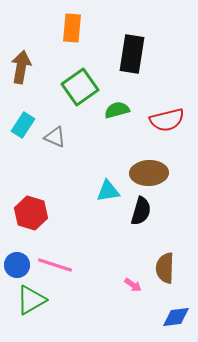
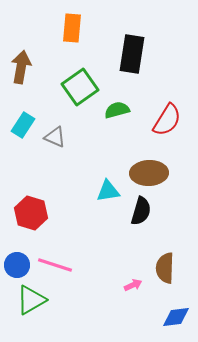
red semicircle: rotated 44 degrees counterclockwise
pink arrow: rotated 60 degrees counterclockwise
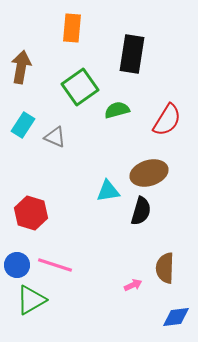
brown ellipse: rotated 15 degrees counterclockwise
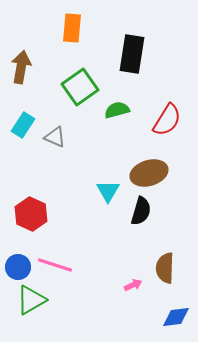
cyan triangle: rotated 50 degrees counterclockwise
red hexagon: moved 1 px down; rotated 8 degrees clockwise
blue circle: moved 1 px right, 2 px down
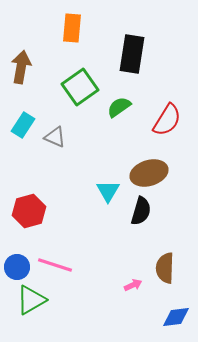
green semicircle: moved 2 px right, 3 px up; rotated 20 degrees counterclockwise
red hexagon: moved 2 px left, 3 px up; rotated 20 degrees clockwise
blue circle: moved 1 px left
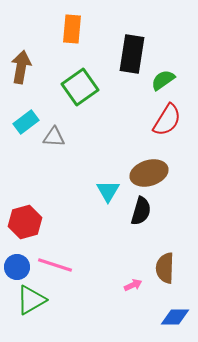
orange rectangle: moved 1 px down
green semicircle: moved 44 px right, 27 px up
cyan rectangle: moved 3 px right, 3 px up; rotated 20 degrees clockwise
gray triangle: moved 1 px left; rotated 20 degrees counterclockwise
red hexagon: moved 4 px left, 11 px down
blue diamond: moved 1 px left; rotated 8 degrees clockwise
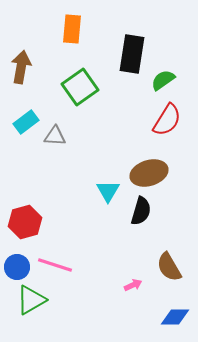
gray triangle: moved 1 px right, 1 px up
brown semicircle: moved 4 px right, 1 px up; rotated 32 degrees counterclockwise
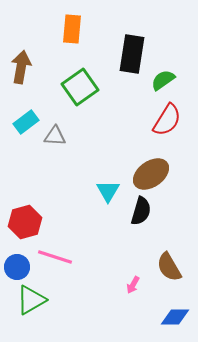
brown ellipse: moved 2 px right, 1 px down; rotated 18 degrees counterclockwise
pink line: moved 8 px up
pink arrow: rotated 144 degrees clockwise
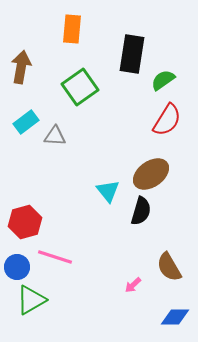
cyan triangle: rotated 10 degrees counterclockwise
pink arrow: rotated 18 degrees clockwise
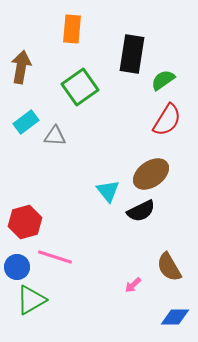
black semicircle: rotated 48 degrees clockwise
